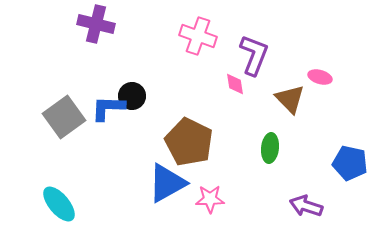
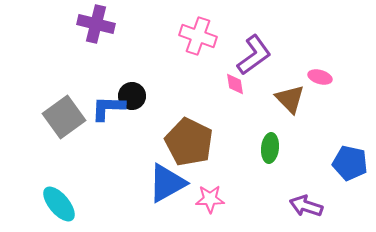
purple L-shape: rotated 33 degrees clockwise
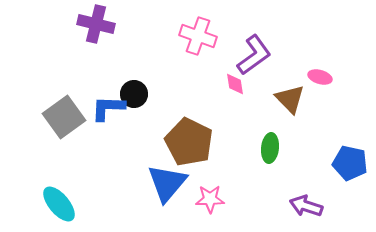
black circle: moved 2 px right, 2 px up
blue triangle: rotated 21 degrees counterclockwise
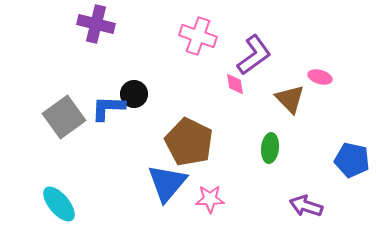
blue pentagon: moved 2 px right, 3 px up
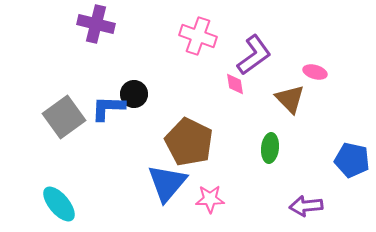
pink ellipse: moved 5 px left, 5 px up
purple arrow: rotated 24 degrees counterclockwise
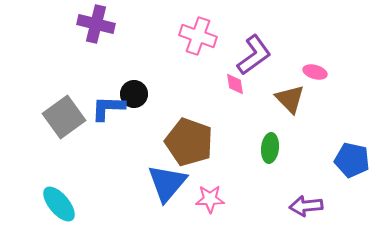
brown pentagon: rotated 6 degrees counterclockwise
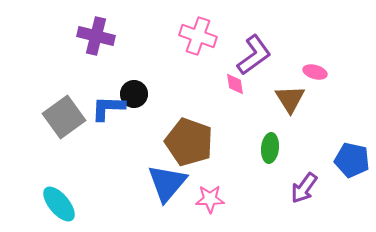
purple cross: moved 12 px down
brown triangle: rotated 12 degrees clockwise
purple arrow: moved 2 px left, 18 px up; rotated 48 degrees counterclockwise
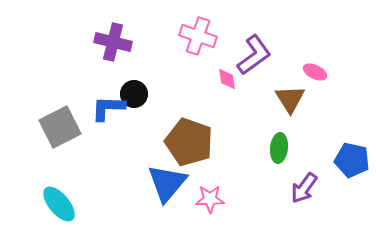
purple cross: moved 17 px right, 6 px down
pink ellipse: rotated 10 degrees clockwise
pink diamond: moved 8 px left, 5 px up
gray square: moved 4 px left, 10 px down; rotated 9 degrees clockwise
green ellipse: moved 9 px right
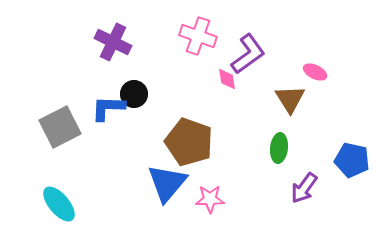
purple cross: rotated 12 degrees clockwise
purple L-shape: moved 6 px left, 1 px up
